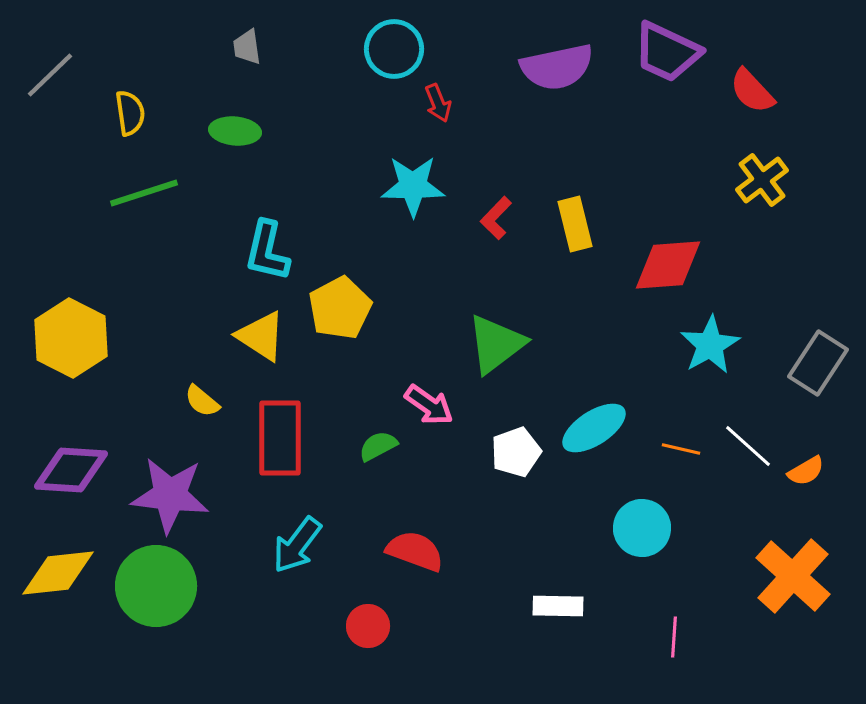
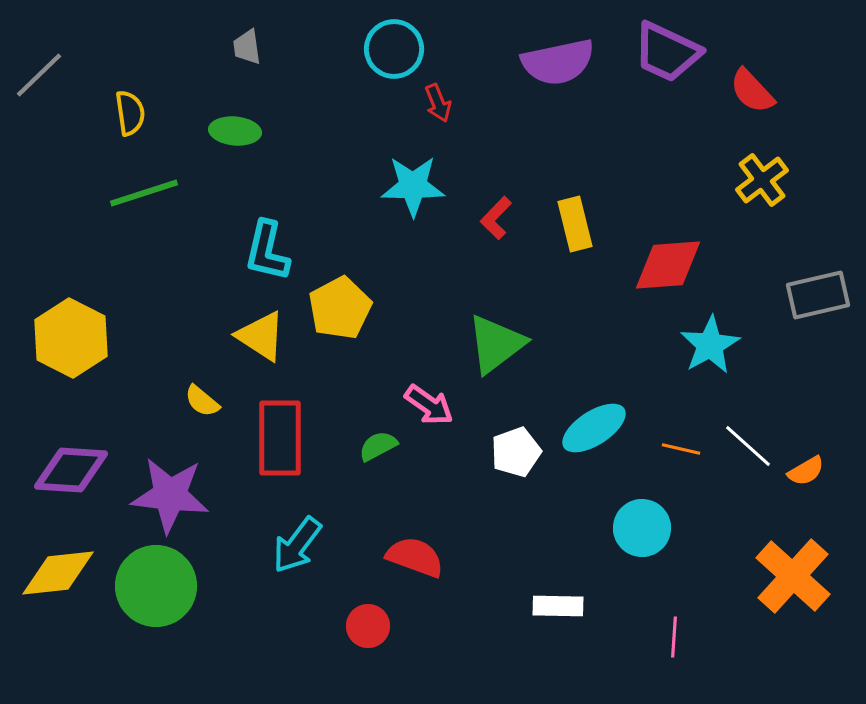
purple semicircle at (557, 67): moved 1 px right, 5 px up
gray line at (50, 75): moved 11 px left
gray rectangle at (818, 363): moved 68 px up; rotated 44 degrees clockwise
red semicircle at (415, 551): moved 6 px down
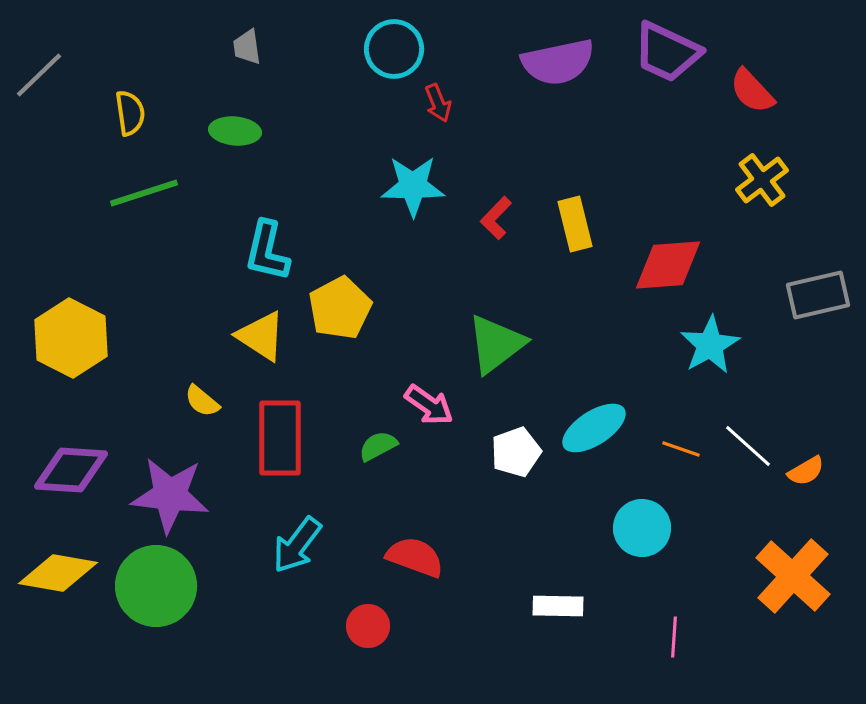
orange line at (681, 449): rotated 6 degrees clockwise
yellow diamond at (58, 573): rotated 16 degrees clockwise
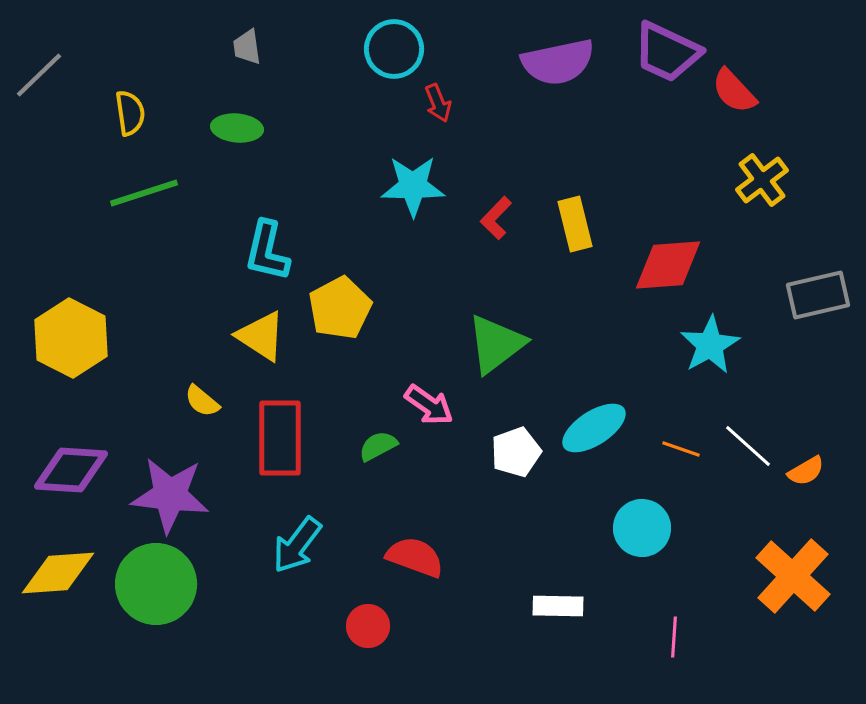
red semicircle at (752, 91): moved 18 px left
green ellipse at (235, 131): moved 2 px right, 3 px up
yellow diamond at (58, 573): rotated 14 degrees counterclockwise
green circle at (156, 586): moved 2 px up
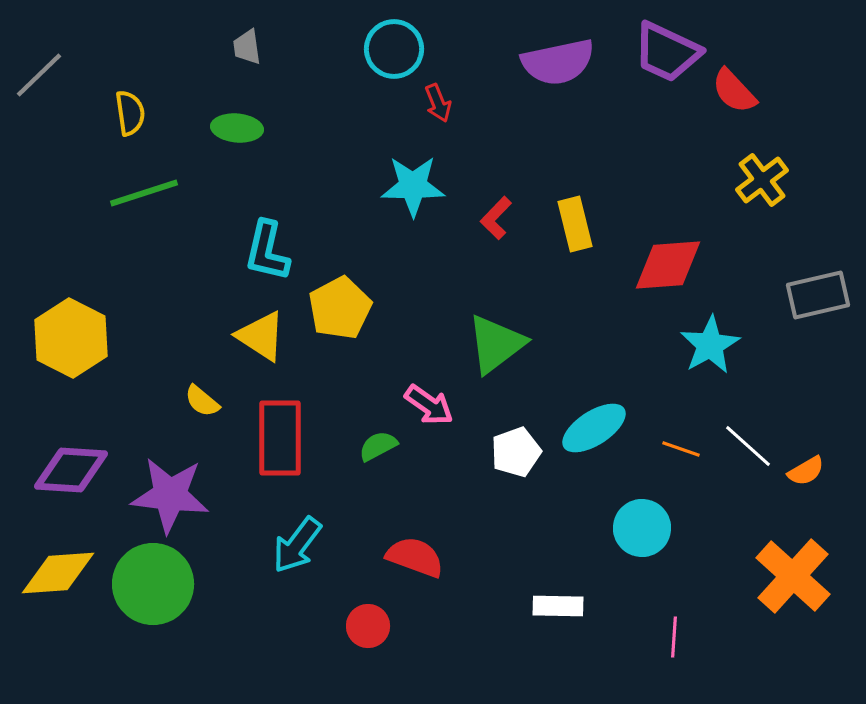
green circle at (156, 584): moved 3 px left
